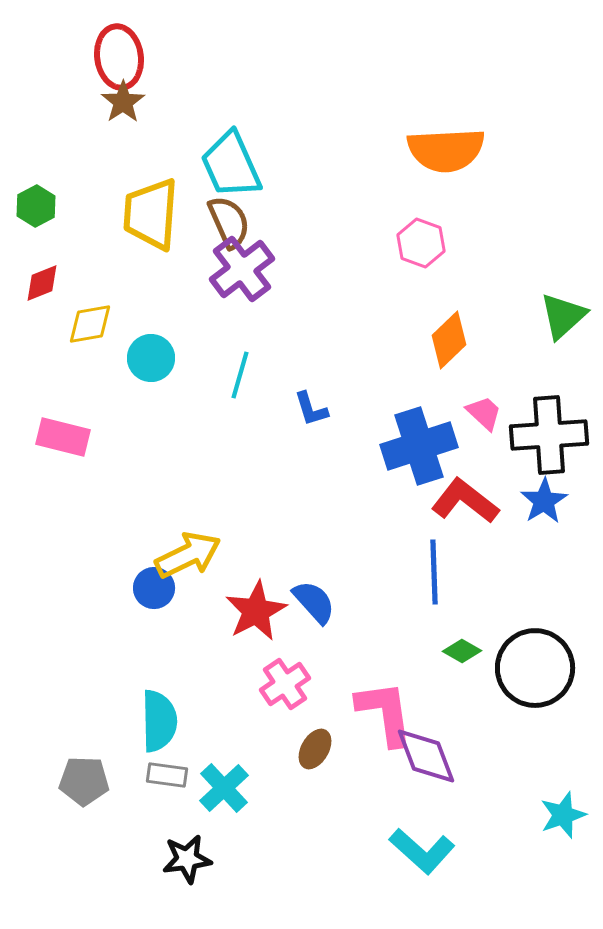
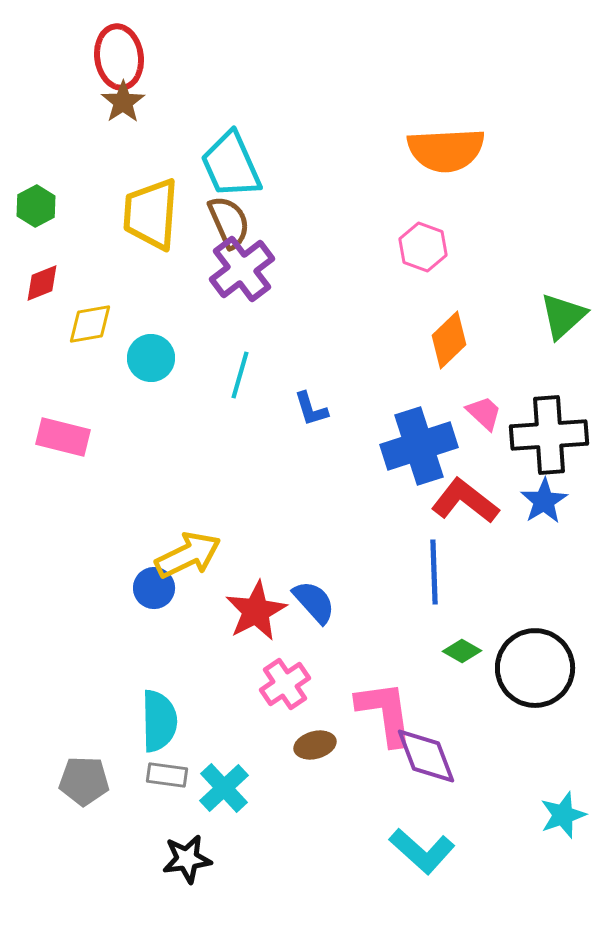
pink hexagon: moved 2 px right, 4 px down
brown ellipse: moved 4 px up; rotated 45 degrees clockwise
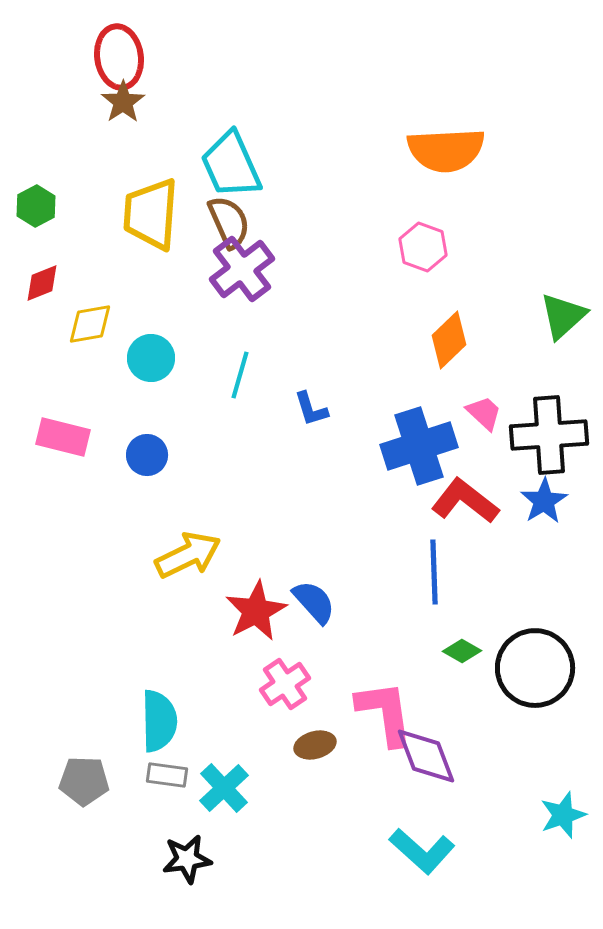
blue circle: moved 7 px left, 133 px up
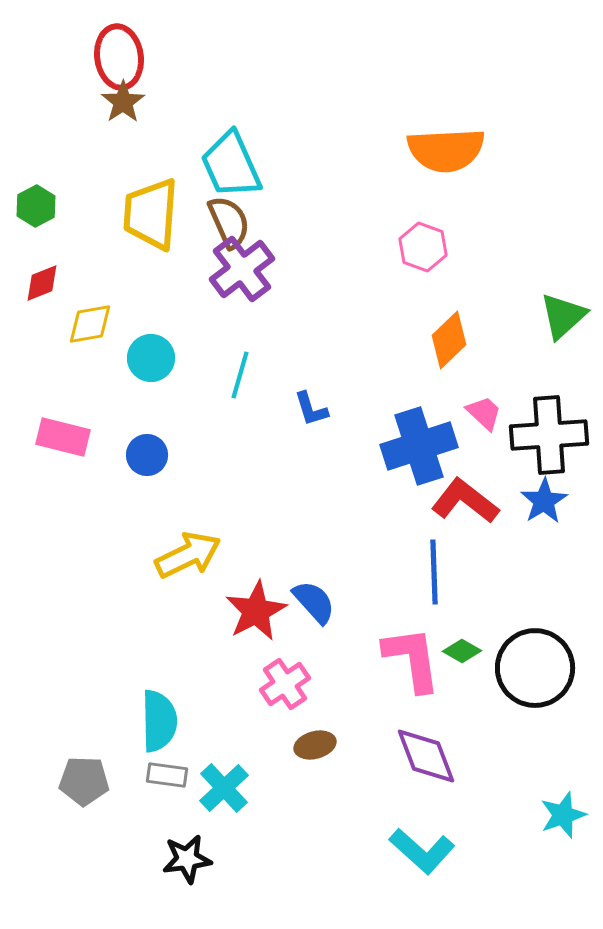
pink L-shape: moved 27 px right, 54 px up
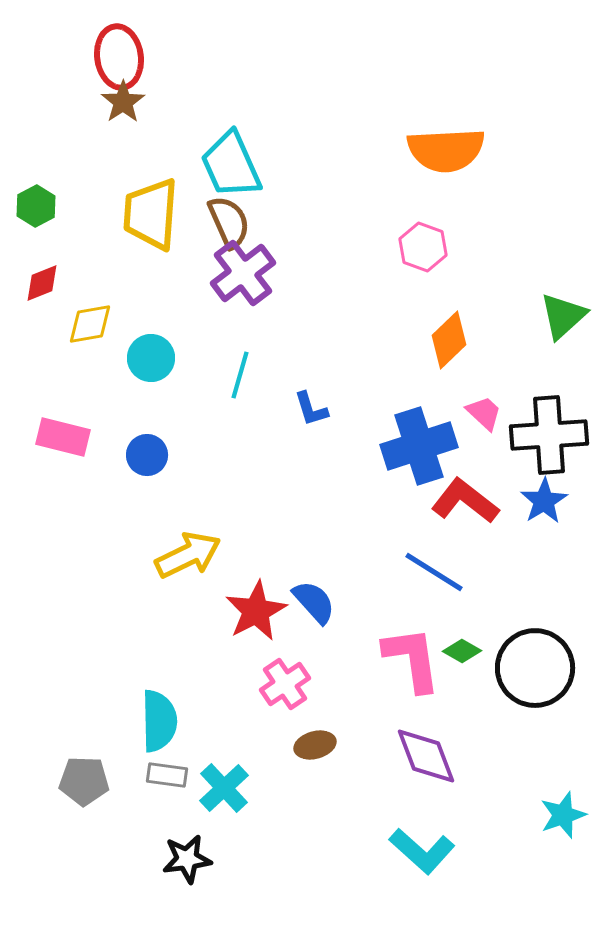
purple cross: moved 1 px right, 4 px down
blue line: rotated 56 degrees counterclockwise
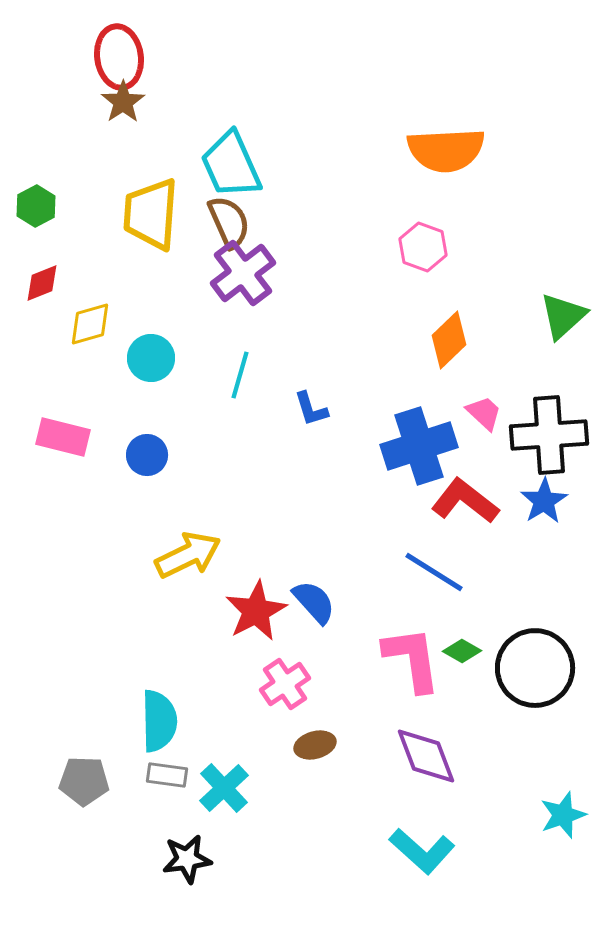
yellow diamond: rotated 6 degrees counterclockwise
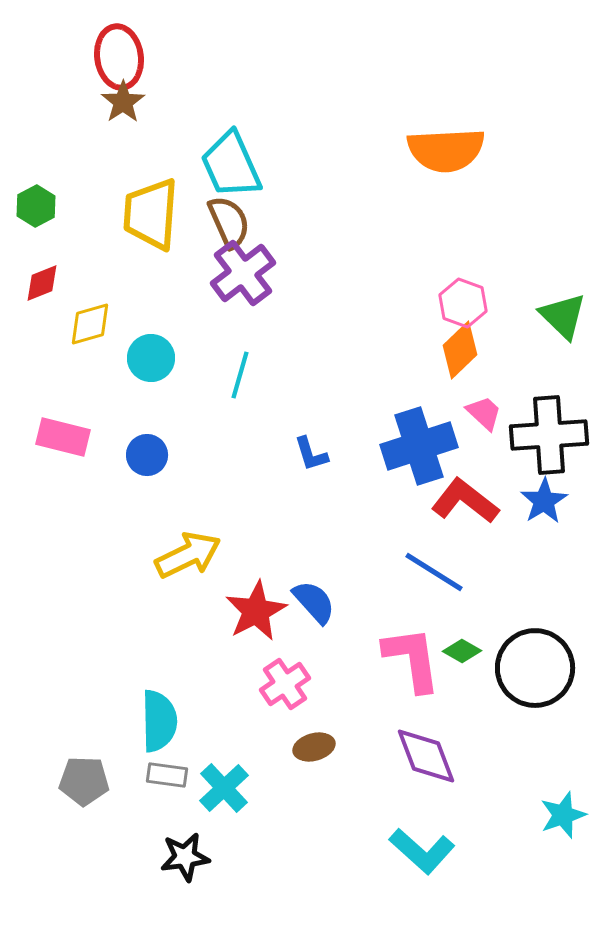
pink hexagon: moved 40 px right, 56 px down
green triangle: rotated 34 degrees counterclockwise
orange diamond: moved 11 px right, 10 px down
blue L-shape: moved 45 px down
brown ellipse: moved 1 px left, 2 px down
black star: moved 2 px left, 2 px up
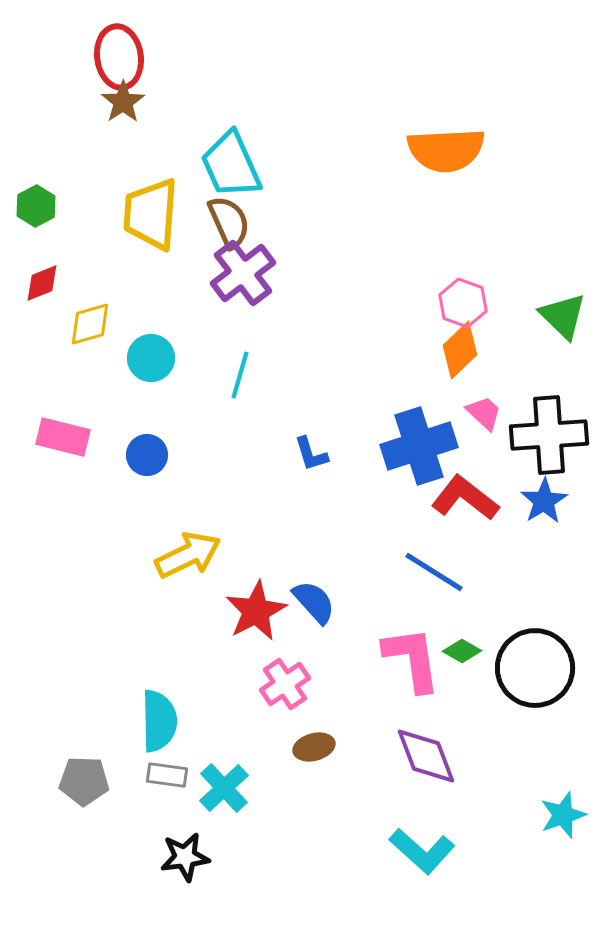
red L-shape: moved 3 px up
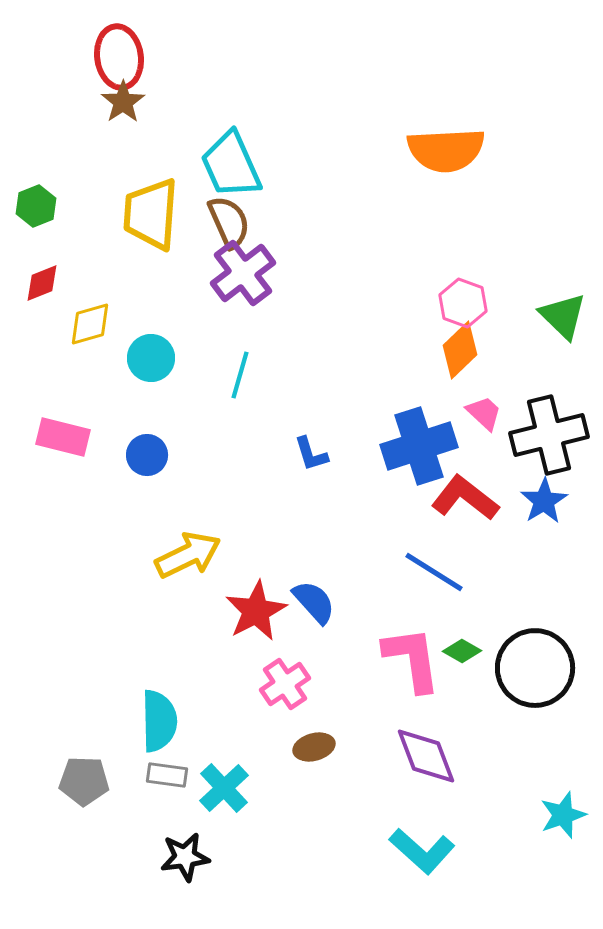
green hexagon: rotated 6 degrees clockwise
black cross: rotated 10 degrees counterclockwise
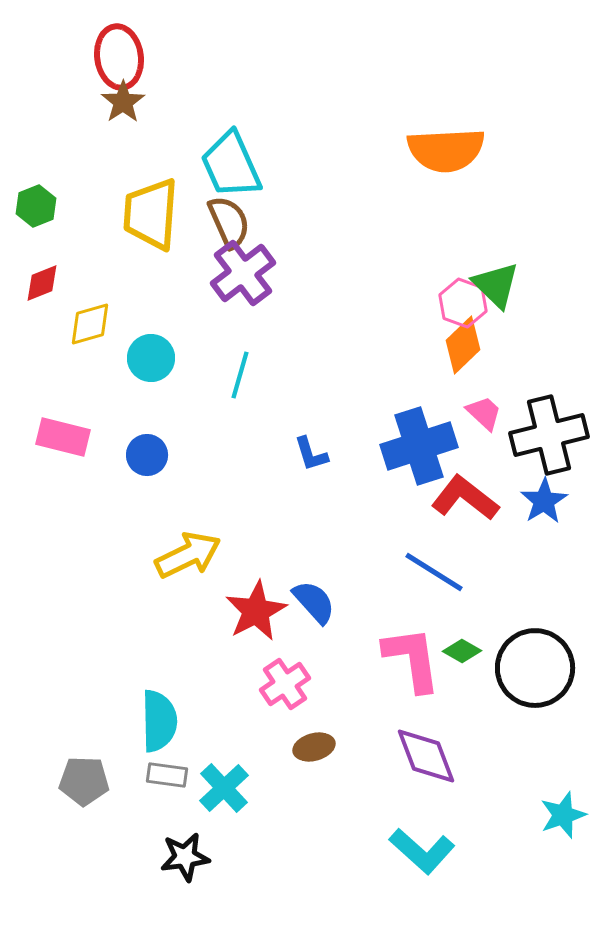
green triangle: moved 67 px left, 31 px up
orange diamond: moved 3 px right, 5 px up
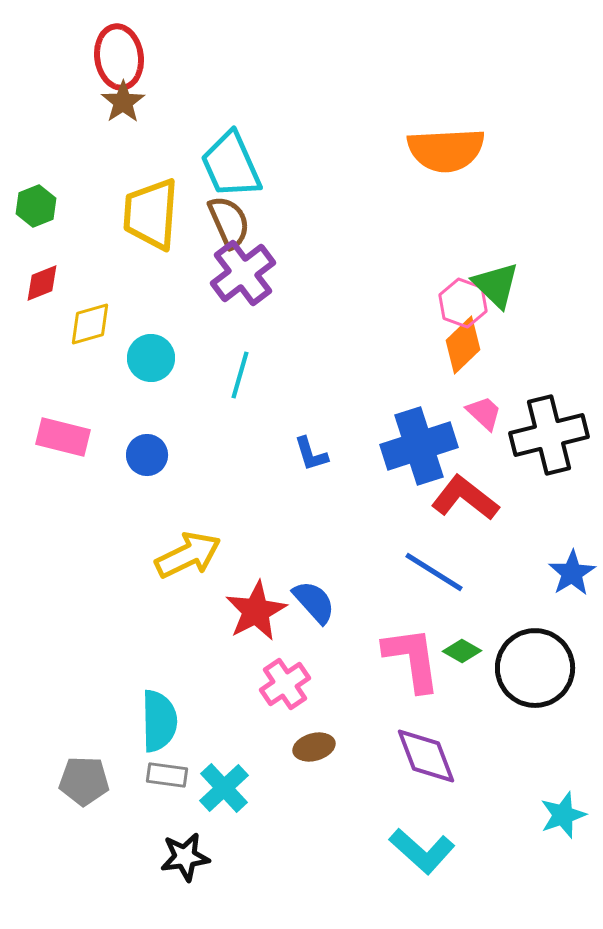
blue star: moved 28 px right, 72 px down
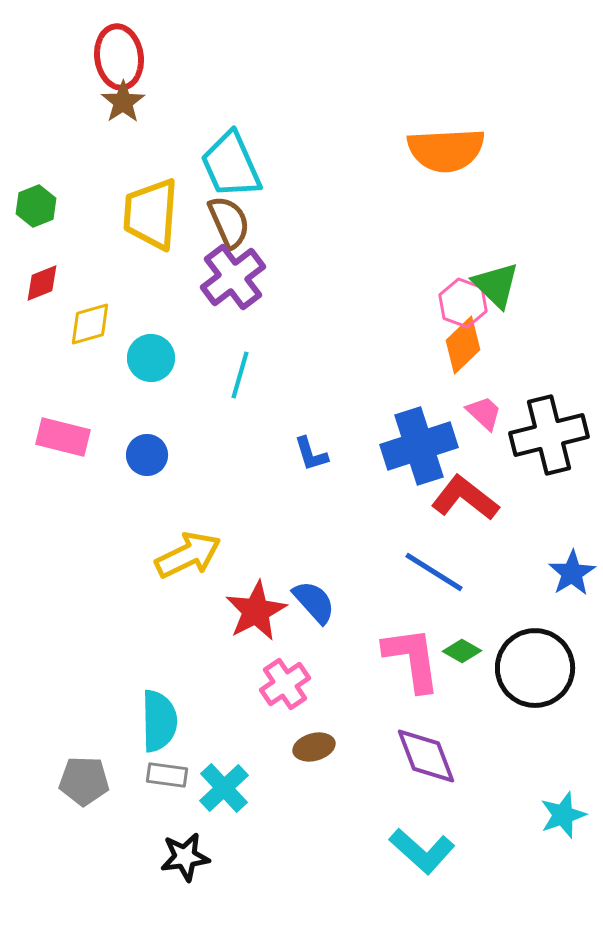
purple cross: moved 10 px left, 4 px down
